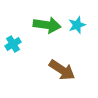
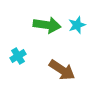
cyan cross: moved 5 px right, 12 px down
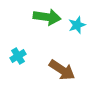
green arrow: moved 8 px up
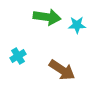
cyan star: rotated 18 degrees clockwise
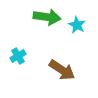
cyan star: rotated 30 degrees clockwise
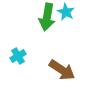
green arrow: rotated 92 degrees clockwise
cyan star: moved 11 px left, 13 px up
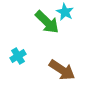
cyan star: moved 1 px left
green arrow: moved 5 px down; rotated 56 degrees counterclockwise
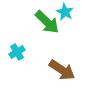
cyan cross: moved 1 px left, 4 px up
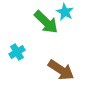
green arrow: moved 1 px left
brown arrow: moved 1 px left
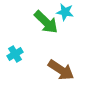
cyan star: rotated 18 degrees counterclockwise
cyan cross: moved 2 px left, 2 px down
